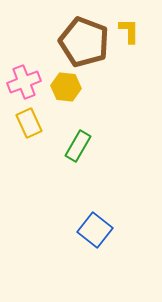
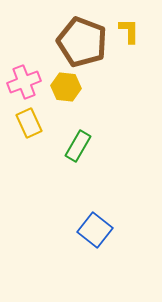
brown pentagon: moved 2 px left
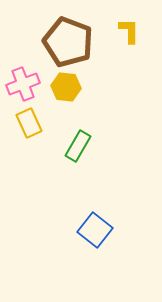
brown pentagon: moved 14 px left
pink cross: moved 1 px left, 2 px down
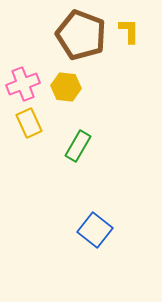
brown pentagon: moved 13 px right, 7 px up
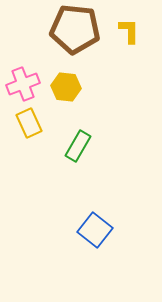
brown pentagon: moved 6 px left, 6 px up; rotated 15 degrees counterclockwise
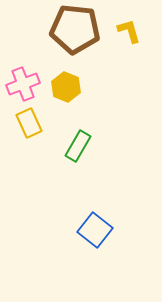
yellow L-shape: rotated 16 degrees counterclockwise
yellow hexagon: rotated 16 degrees clockwise
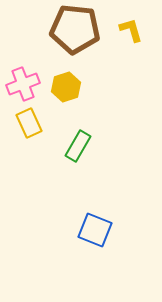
yellow L-shape: moved 2 px right, 1 px up
yellow hexagon: rotated 20 degrees clockwise
blue square: rotated 16 degrees counterclockwise
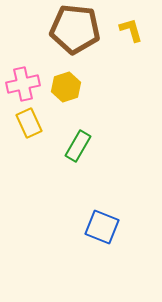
pink cross: rotated 8 degrees clockwise
blue square: moved 7 px right, 3 px up
